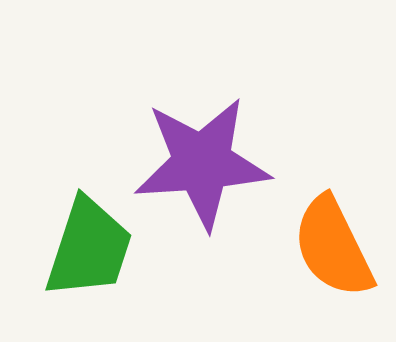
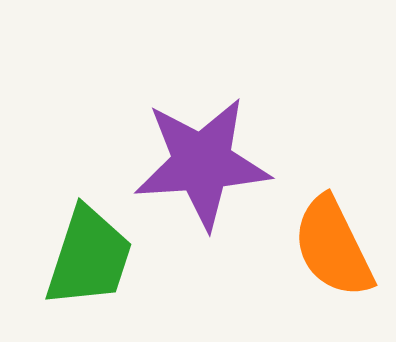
green trapezoid: moved 9 px down
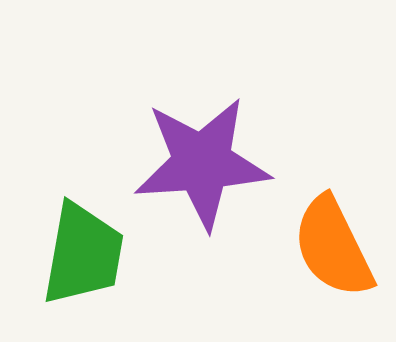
green trapezoid: moved 6 px left, 3 px up; rotated 8 degrees counterclockwise
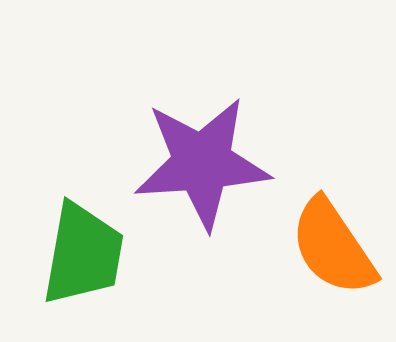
orange semicircle: rotated 8 degrees counterclockwise
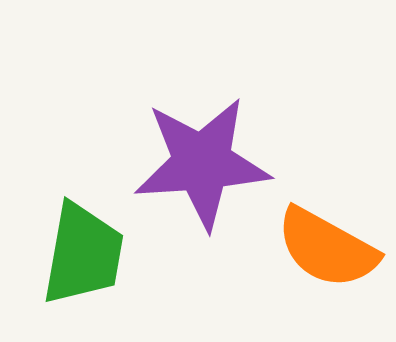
orange semicircle: moved 6 px left, 1 px down; rotated 27 degrees counterclockwise
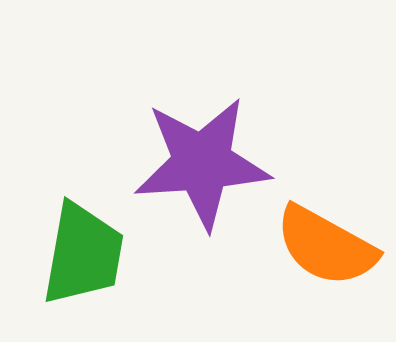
orange semicircle: moved 1 px left, 2 px up
